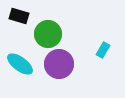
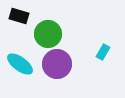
cyan rectangle: moved 2 px down
purple circle: moved 2 px left
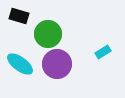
cyan rectangle: rotated 28 degrees clockwise
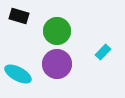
green circle: moved 9 px right, 3 px up
cyan rectangle: rotated 14 degrees counterclockwise
cyan ellipse: moved 2 px left, 10 px down; rotated 8 degrees counterclockwise
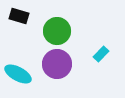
cyan rectangle: moved 2 px left, 2 px down
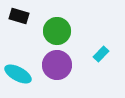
purple circle: moved 1 px down
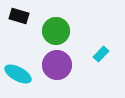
green circle: moved 1 px left
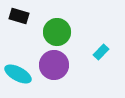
green circle: moved 1 px right, 1 px down
cyan rectangle: moved 2 px up
purple circle: moved 3 px left
